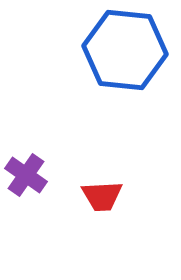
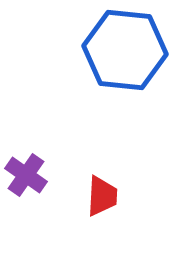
red trapezoid: rotated 84 degrees counterclockwise
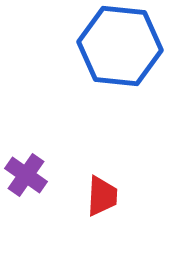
blue hexagon: moved 5 px left, 4 px up
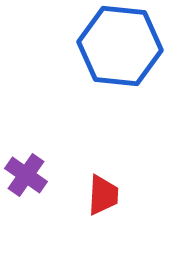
red trapezoid: moved 1 px right, 1 px up
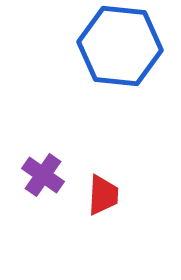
purple cross: moved 17 px right
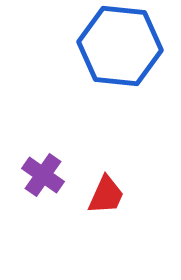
red trapezoid: moved 3 px right; rotated 21 degrees clockwise
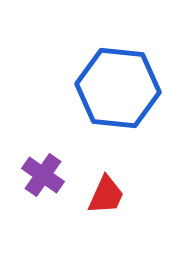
blue hexagon: moved 2 px left, 42 px down
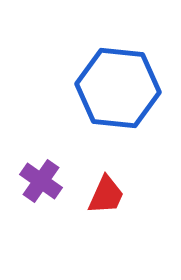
purple cross: moved 2 px left, 6 px down
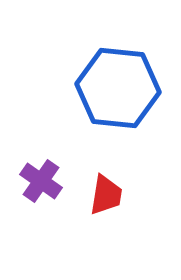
red trapezoid: rotated 15 degrees counterclockwise
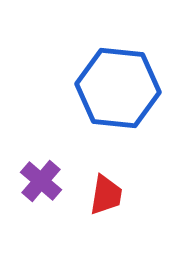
purple cross: rotated 6 degrees clockwise
